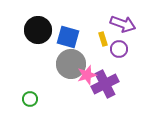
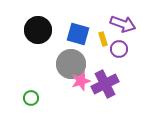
blue square: moved 10 px right, 3 px up
pink star: moved 6 px left, 6 px down
green circle: moved 1 px right, 1 px up
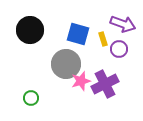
black circle: moved 8 px left
gray circle: moved 5 px left
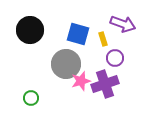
purple circle: moved 4 px left, 9 px down
purple cross: rotated 8 degrees clockwise
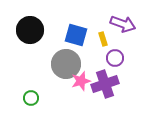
blue square: moved 2 px left, 1 px down
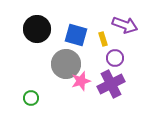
purple arrow: moved 2 px right, 1 px down
black circle: moved 7 px right, 1 px up
purple cross: moved 6 px right; rotated 8 degrees counterclockwise
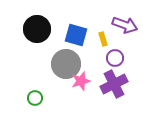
purple cross: moved 3 px right
green circle: moved 4 px right
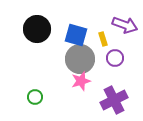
gray circle: moved 14 px right, 5 px up
purple cross: moved 16 px down
green circle: moved 1 px up
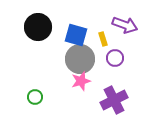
black circle: moved 1 px right, 2 px up
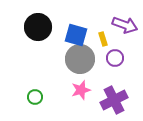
pink star: moved 9 px down
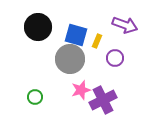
yellow rectangle: moved 6 px left, 2 px down; rotated 40 degrees clockwise
gray circle: moved 10 px left
purple cross: moved 11 px left
